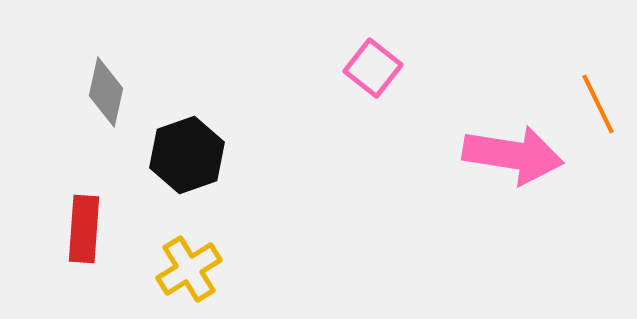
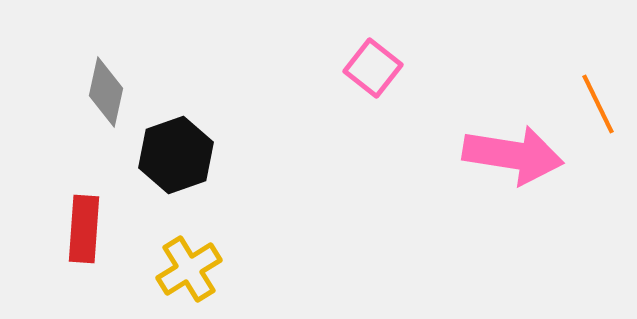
black hexagon: moved 11 px left
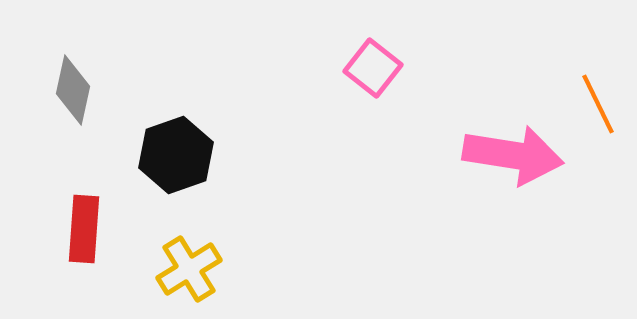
gray diamond: moved 33 px left, 2 px up
